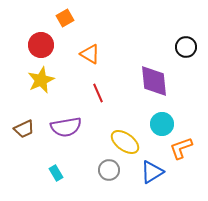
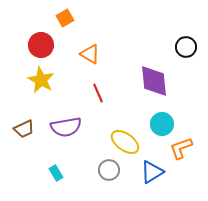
yellow star: rotated 20 degrees counterclockwise
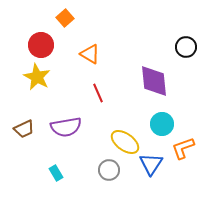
orange square: rotated 12 degrees counterclockwise
yellow star: moved 4 px left, 3 px up
orange L-shape: moved 2 px right
blue triangle: moved 1 px left, 8 px up; rotated 25 degrees counterclockwise
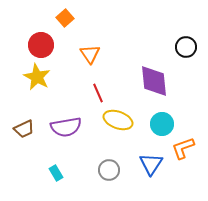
orange triangle: rotated 25 degrees clockwise
yellow ellipse: moved 7 px left, 22 px up; rotated 16 degrees counterclockwise
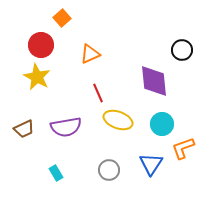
orange square: moved 3 px left
black circle: moved 4 px left, 3 px down
orange triangle: rotated 40 degrees clockwise
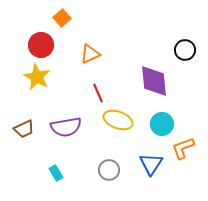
black circle: moved 3 px right
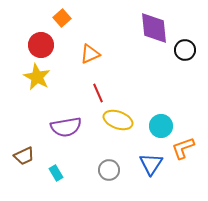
purple diamond: moved 53 px up
cyan circle: moved 1 px left, 2 px down
brown trapezoid: moved 27 px down
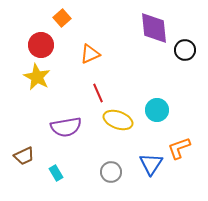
cyan circle: moved 4 px left, 16 px up
orange L-shape: moved 4 px left
gray circle: moved 2 px right, 2 px down
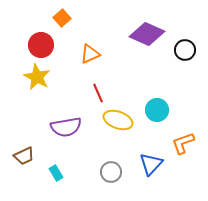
purple diamond: moved 7 px left, 6 px down; rotated 60 degrees counterclockwise
orange L-shape: moved 4 px right, 5 px up
blue triangle: rotated 10 degrees clockwise
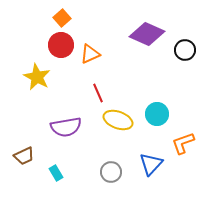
red circle: moved 20 px right
cyan circle: moved 4 px down
